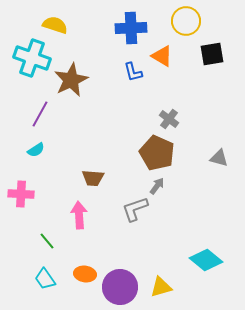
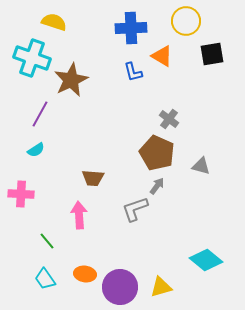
yellow semicircle: moved 1 px left, 3 px up
gray triangle: moved 18 px left, 8 px down
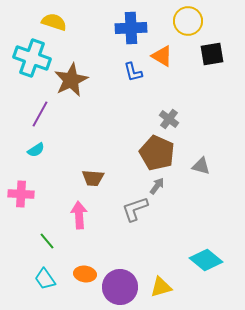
yellow circle: moved 2 px right
